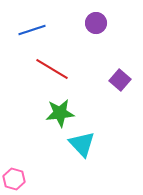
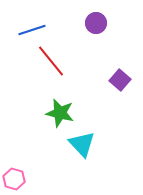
red line: moved 1 px left, 8 px up; rotated 20 degrees clockwise
green star: rotated 20 degrees clockwise
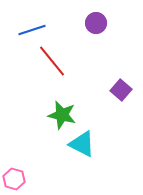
red line: moved 1 px right
purple square: moved 1 px right, 10 px down
green star: moved 2 px right, 2 px down
cyan triangle: rotated 20 degrees counterclockwise
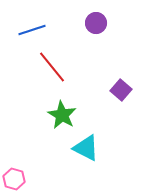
red line: moved 6 px down
green star: rotated 16 degrees clockwise
cyan triangle: moved 4 px right, 4 px down
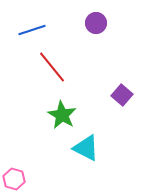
purple square: moved 1 px right, 5 px down
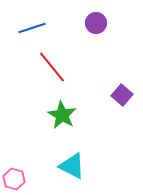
blue line: moved 2 px up
cyan triangle: moved 14 px left, 18 px down
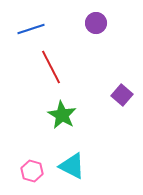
blue line: moved 1 px left, 1 px down
red line: moved 1 px left; rotated 12 degrees clockwise
pink hexagon: moved 18 px right, 8 px up
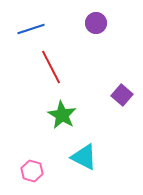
cyan triangle: moved 12 px right, 9 px up
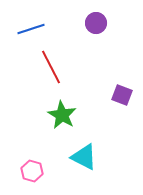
purple square: rotated 20 degrees counterclockwise
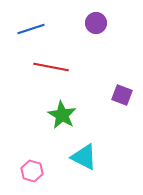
red line: rotated 52 degrees counterclockwise
